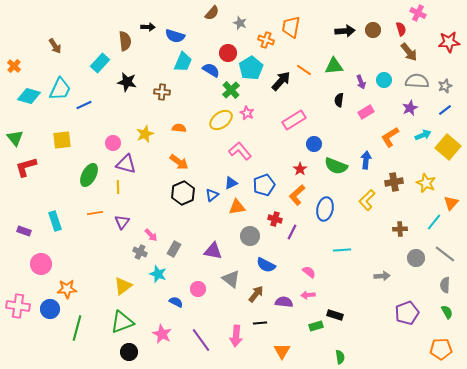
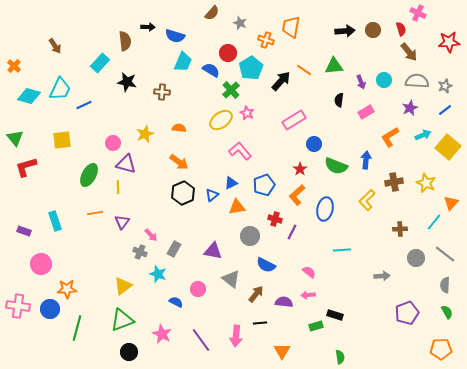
green triangle at (122, 322): moved 2 px up
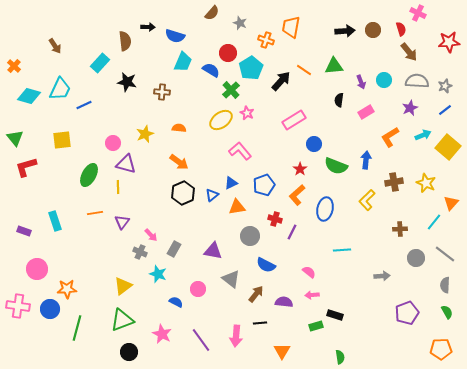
pink circle at (41, 264): moved 4 px left, 5 px down
pink arrow at (308, 295): moved 4 px right
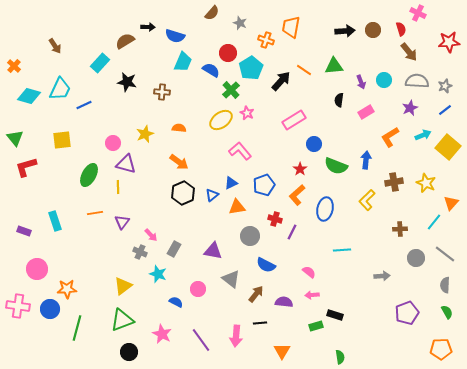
brown semicircle at (125, 41): rotated 114 degrees counterclockwise
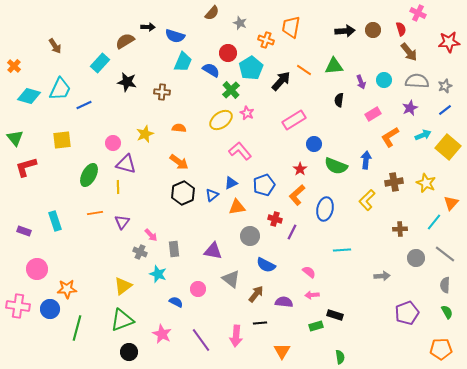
pink rectangle at (366, 112): moved 7 px right, 2 px down
gray rectangle at (174, 249): rotated 35 degrees counterclockwise
